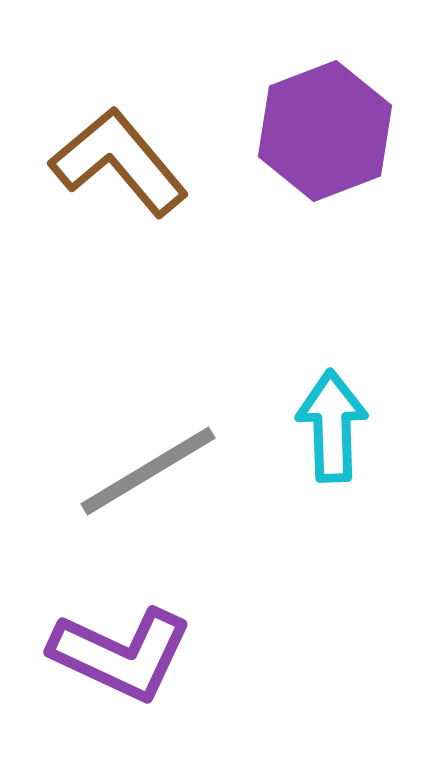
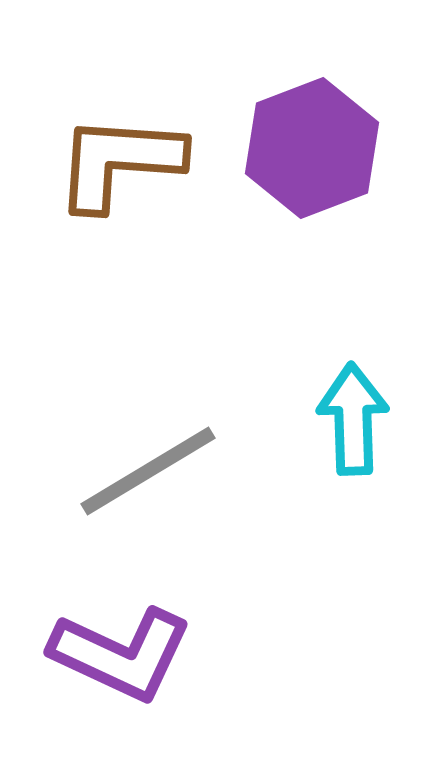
purple hexagon: moved 13 px left, 17 px down
brown L-shape: rotated 46 degrees counterclockwise
cyan arrow: moved 21 px right, 7 px up
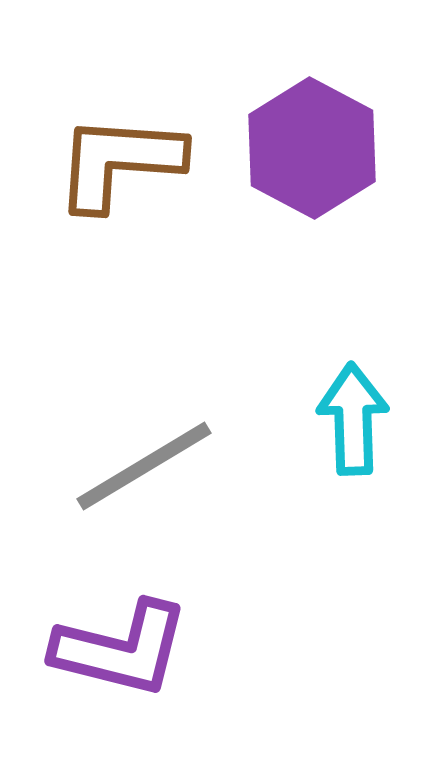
purple hexagon: rotated 11 degrees counterclockwise
gray line: moved 4 px left, 5 px up
purple L-shape: moved 5 px up; rotated 11 degrees counterclockwise
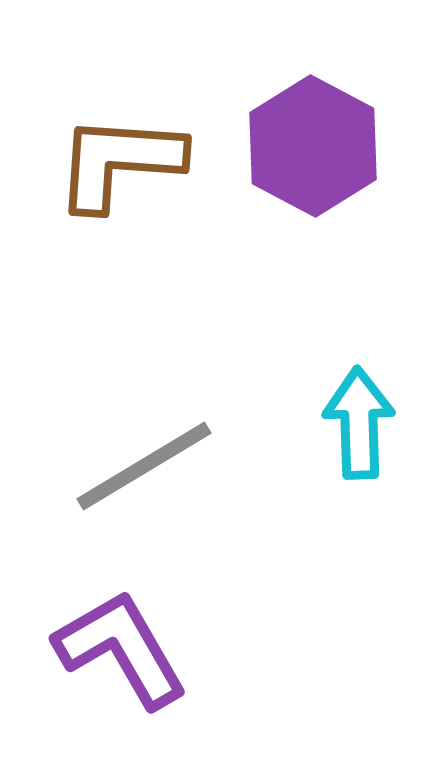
purple hexagon: moved 1 px right, 2 px up
cyan arrow: moved 6 px right, 4 px down
purple L-shape: rotated 134 degrees counterclockwise
